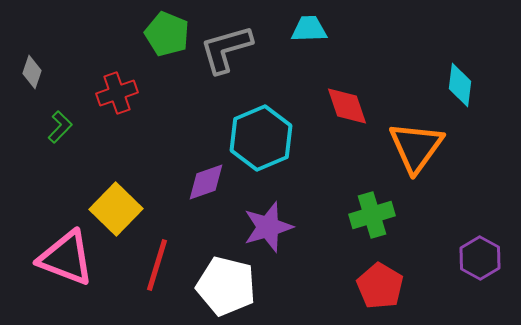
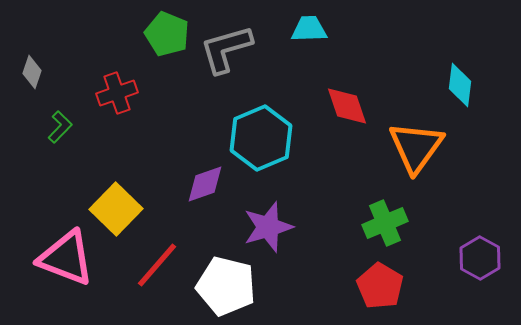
purple diamond: moved 1 px left, 2 px down
green cross: moved 13 px right, 8 px down; rotated 6 degrees counterclockwise
red line: rotated 24 degrees clockwise
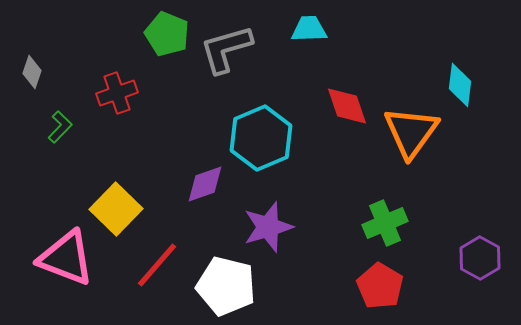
orange triangle: moved 5 px left, 15 px up
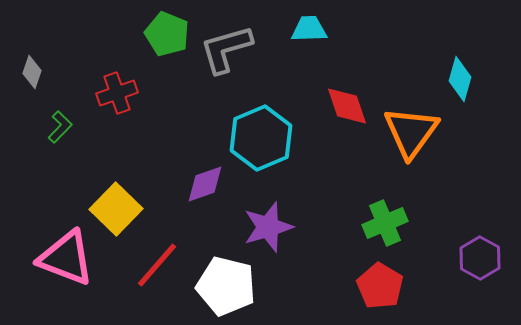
cyan diamond: moved 6 px up; rotated 9 degrees clockwise
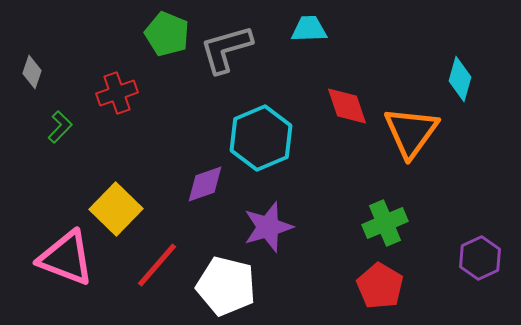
purple hexagon: rotated 6 degrees clockwise
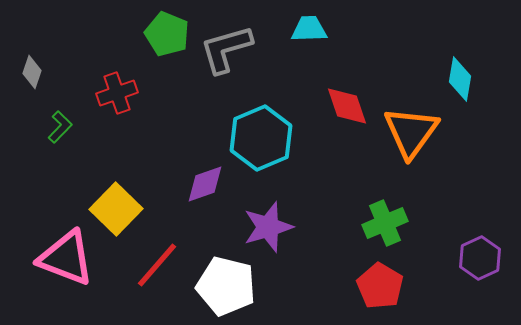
cyan diamond: rotated 6 degrees counterclockwise
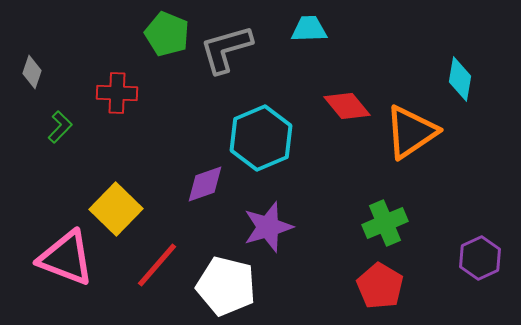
red cross: rotated 21 degrees clockwise
red diamond: rotated 21 degrees counterclockwise
orange triangle: rotated 20 degrees clockwise
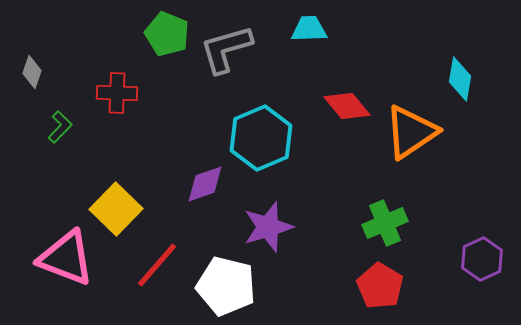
purple hexagon: moved 2 px right, 1 px down
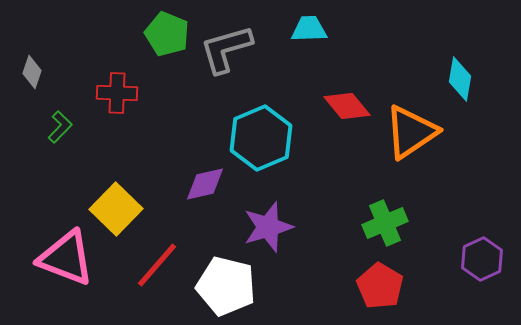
purple diamond: rotated 6 degrees clockwise
